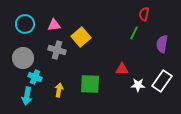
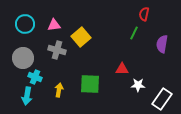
white rectangle: moved 18 px down
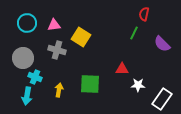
cyan circle: moved 2 px right, 1 px up
yellow square: rotated 18 degrees counterclockwise
purple semicircle: rotated 54 degrees counterclockwise
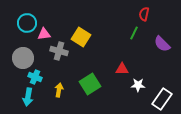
pink triangle: moved 10 px left, 9 px down
gray cross: moved 2 px right, 1 px down
green square: rotated 35 degrees counterclockwise
cyan arrow: moved 1 px right, 1 px down
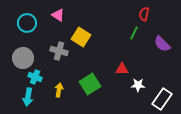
pink triangle: moved 14 px right, 19 px up; rotated 40 degrees clockwise
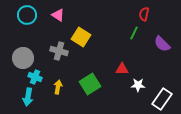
cyan circle: moved 8 px up
yellow arrow: moved 1 px left, 3 px up
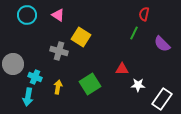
gray circle: moved 10 px left, 6 px down
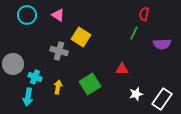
purple semicircle: rotated 48 degrees counterclockwise
white star: moved 2 px left, 9 px down; rotated 16 degrees counterclockwise
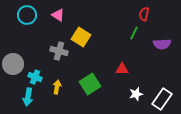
yellow arrow: moved 1 px left
